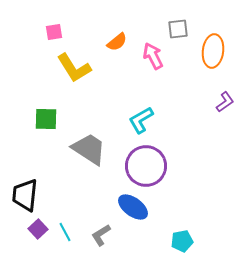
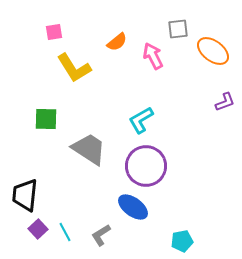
orange ellipse: rotated 60 degrees counterclockwise
purple L-shape: rotated 15 degrees clockwise
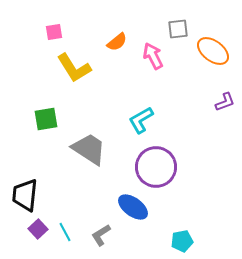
green square: rotated 10 degrees counterclockwise
purple circle: moved 10 px right, 1 px down
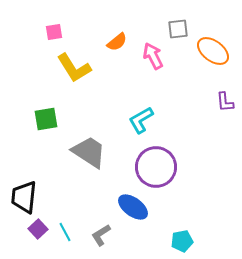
purple L-shape: rotated 105 degrees clockwise
gray trapezoid: moved 3 px down
black trapezoid: moved 1 px left, 2 px down
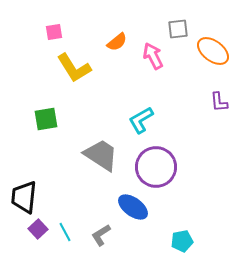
purple L-shape: moved 6 px left
gray trapezoid: moved 12 px right, 3 px down
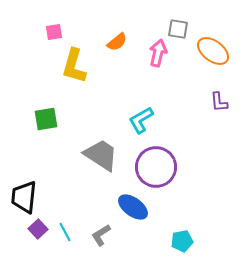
gray square: rotated 15 degrees clockwise
pink arrow: moved 5 px right, 3 px up; rotated 40 degrees clockwise
yellow L-shape: moved 2 px up; rotated 48 degrees clockwise
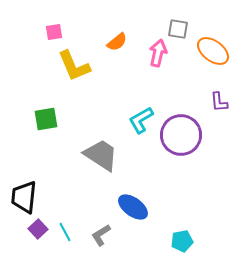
yellow L-shape: rotated 39 degrees counterclockwise
purple circle: moved 25 px right, 32 px up
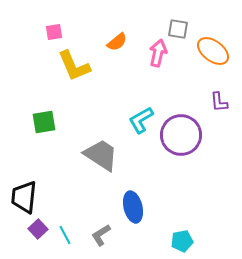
green square: moved 2 px left, 3 px down
blue ellipse: rotated 40 degrees clockwise
cyan line: moved 3 px down
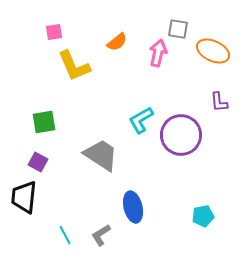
orange ellipse: rotated 12 degrees counterclockwise
purple square: moved 67 px up; rotated 18 degrees counterclockwise
cyan pentagon: moved 21 px right, 25 px up
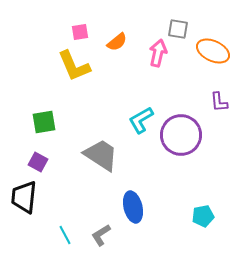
pink square: moved 26 px right
